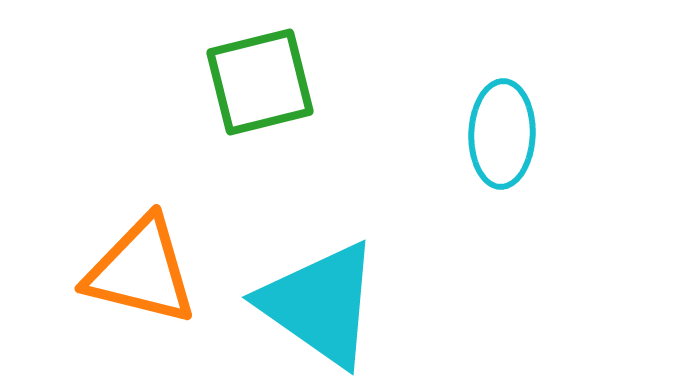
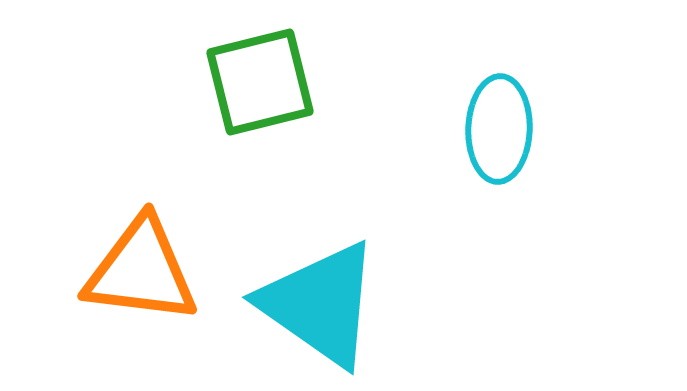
cyan ellipse: moved 3 px left, 5 px up
orange triangle: rotated 7 degrees counterclockwise
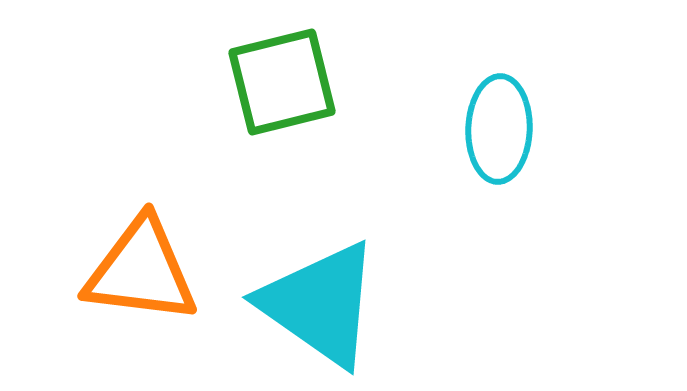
green square: moved 22 px right
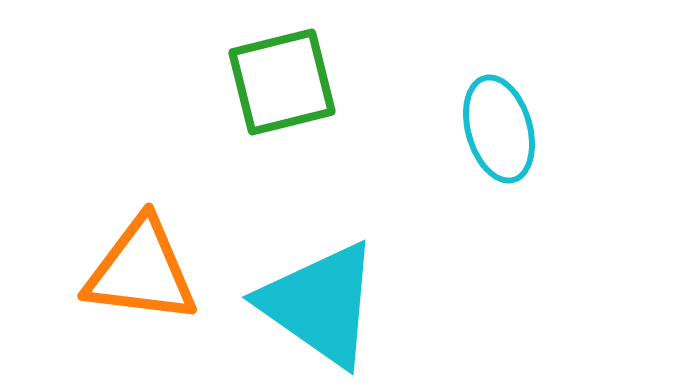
cyan ellipse: rotated 18 degrees counterclockwise
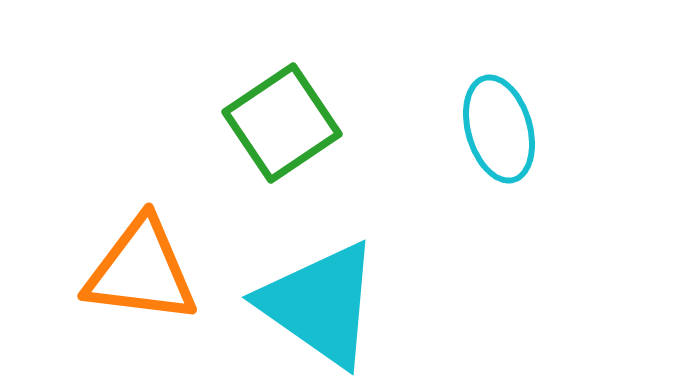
green square: moved 41 px down; rotated 20 degrees counterclockwise
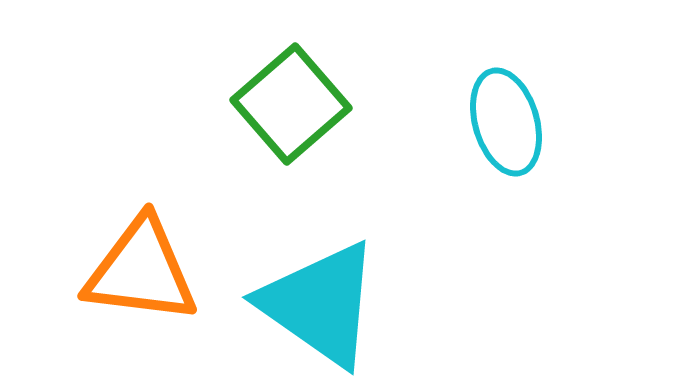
green square: moved 9 px right, 19 px up; rotated 7 degrees counterclockwise
cyan ellipse: moved 7 px right, 7 px up
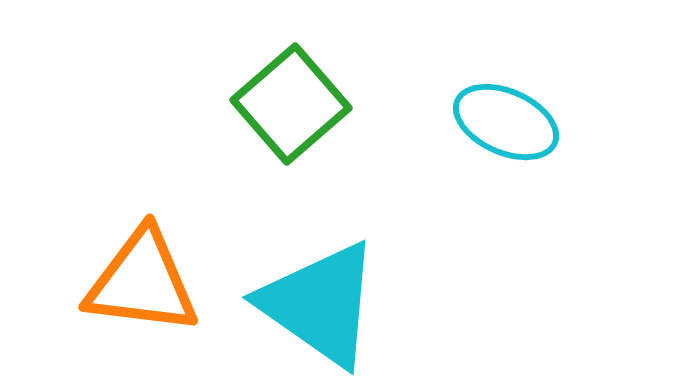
cyan ellipse: rotated 50 degrees counterclockwise
orange triangle: moved 1 px right, 11 px down
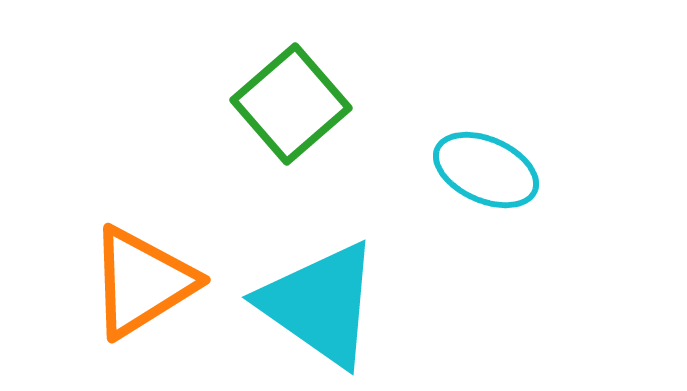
cyan ellipse: moved 20 px left, 48 px down
orange triangle: rotated 39 degrees counterclockwise
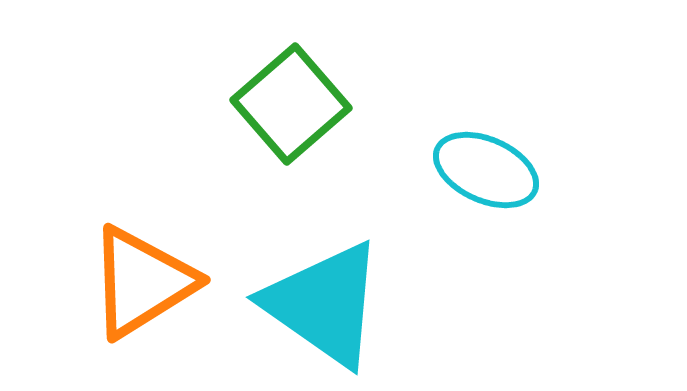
cyan triangle: moved 4 px right
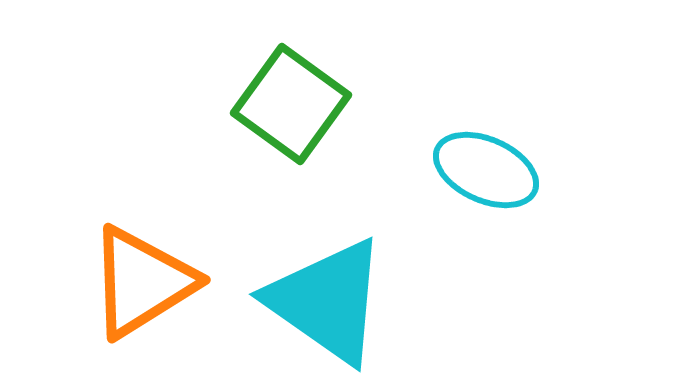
green square: rotated 13 degrees counterclockwise
cyan triangle: moved 3 px right, 3 px up
